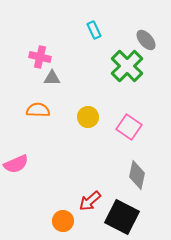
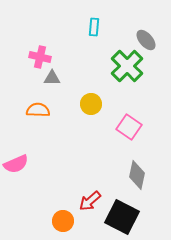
cyan rectangle: moved 3 px up; rotated 30 degrees clockwise
yellow circle: moved 3 px right, 13 px up
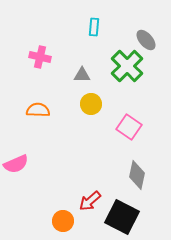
gray triangle: moved 30 px right, 3 px up
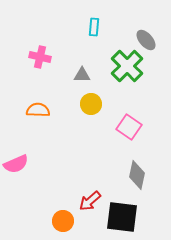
black square: rotated 20 degrees counterclockwise
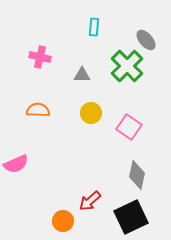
yellow circle: moved 9 px down
black square: moved 9 px right; rotated 32 degrees counterclockwise
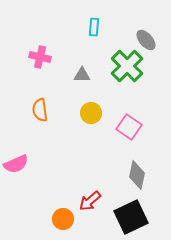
orange semicircle: moved 2 px right; rotated 100 degrees counterclockwise
orange circle: moved 2 px up
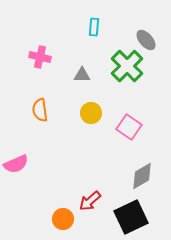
gray diamond: moved 5 px right, 1 px down; rotated 48 degrees clockwise
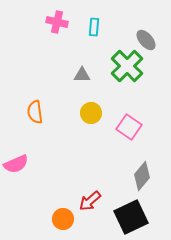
pink cross: moved 17 px right, 35 px up
orange semicircle: moved 5 px left, 2 px down
gray diamond: rotated 20 degrees counterclockwise
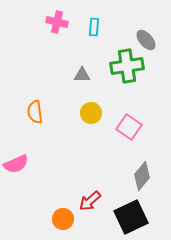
green cross: rotated 36 degrees clockwise
